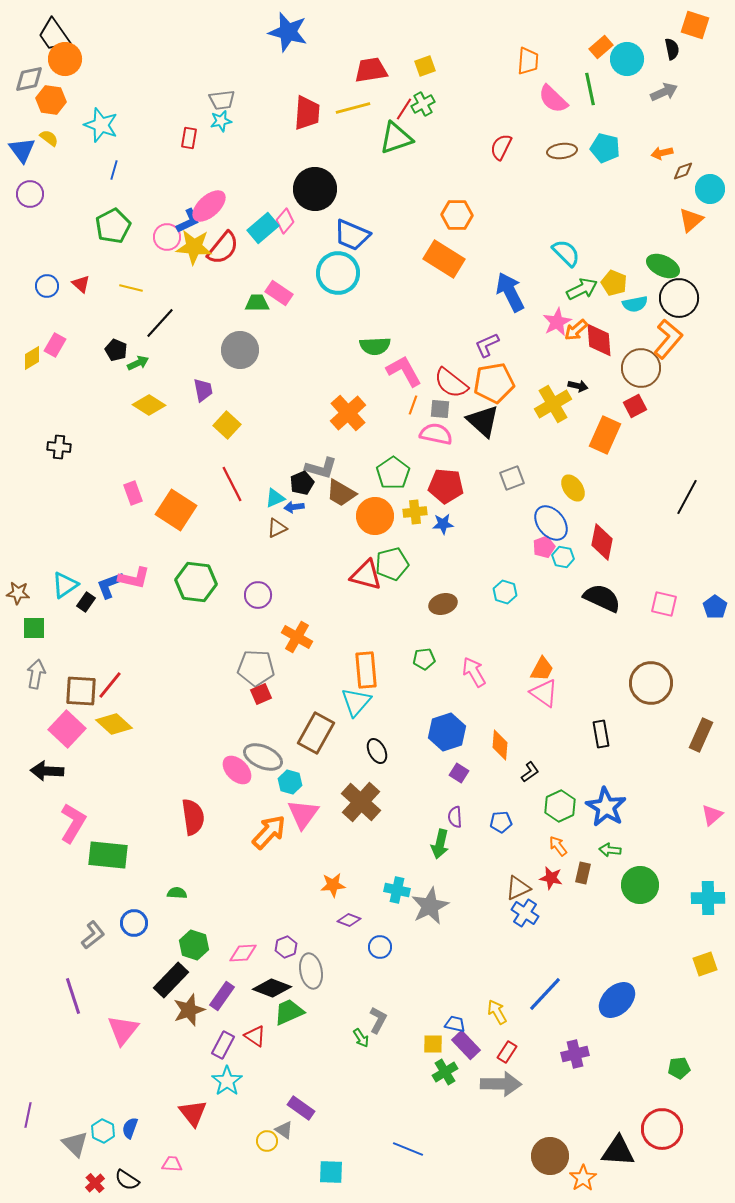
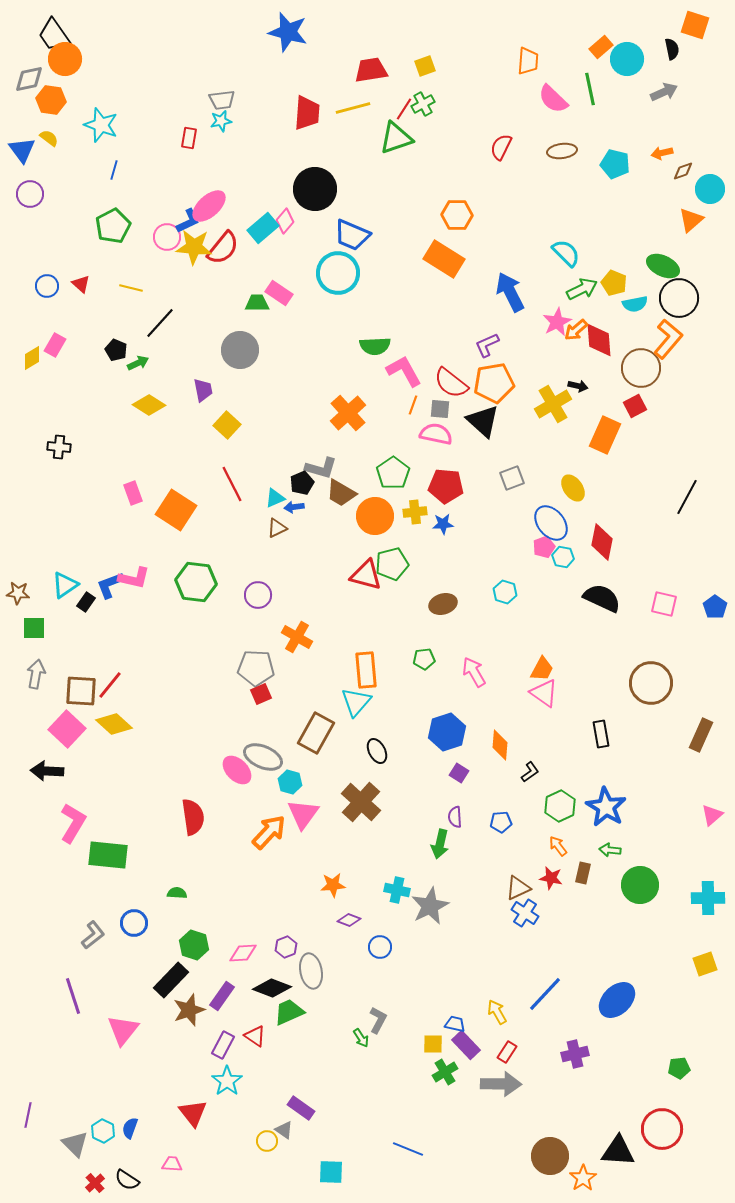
cyan pentagon at (605, 148): moved 10 px right, 16 px down
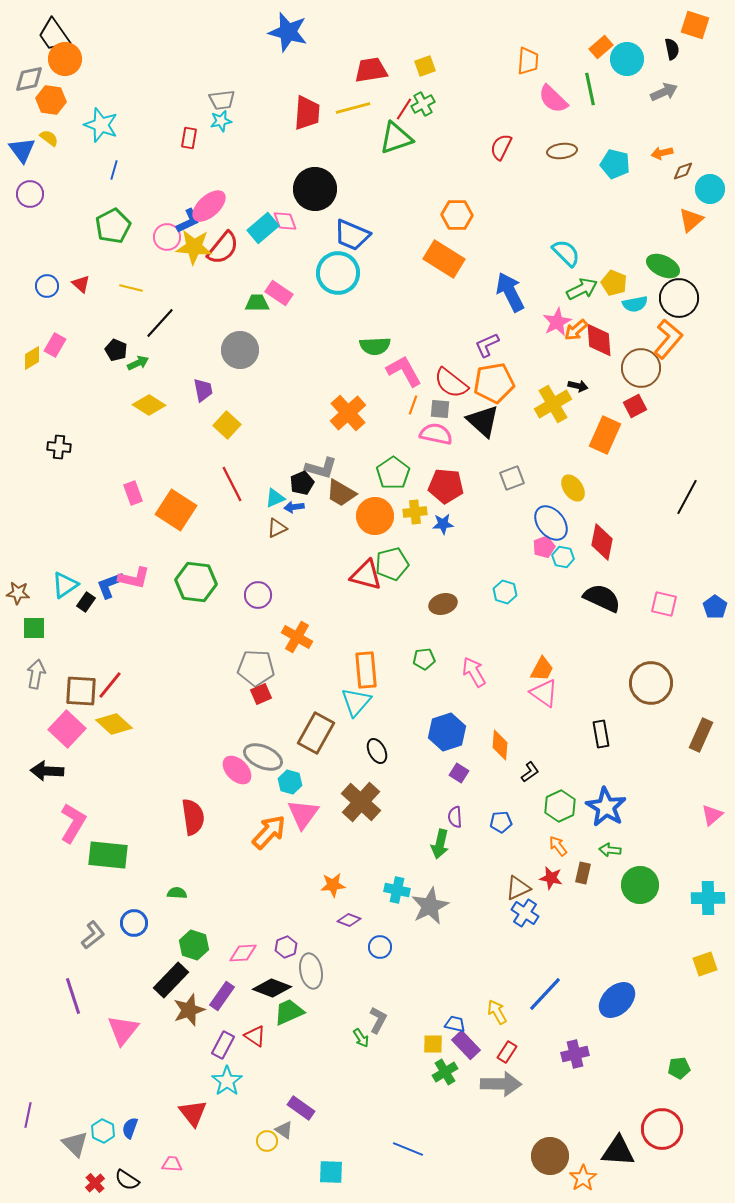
pink diamond at (285, 221): rotated 60 degrees counterclockwise
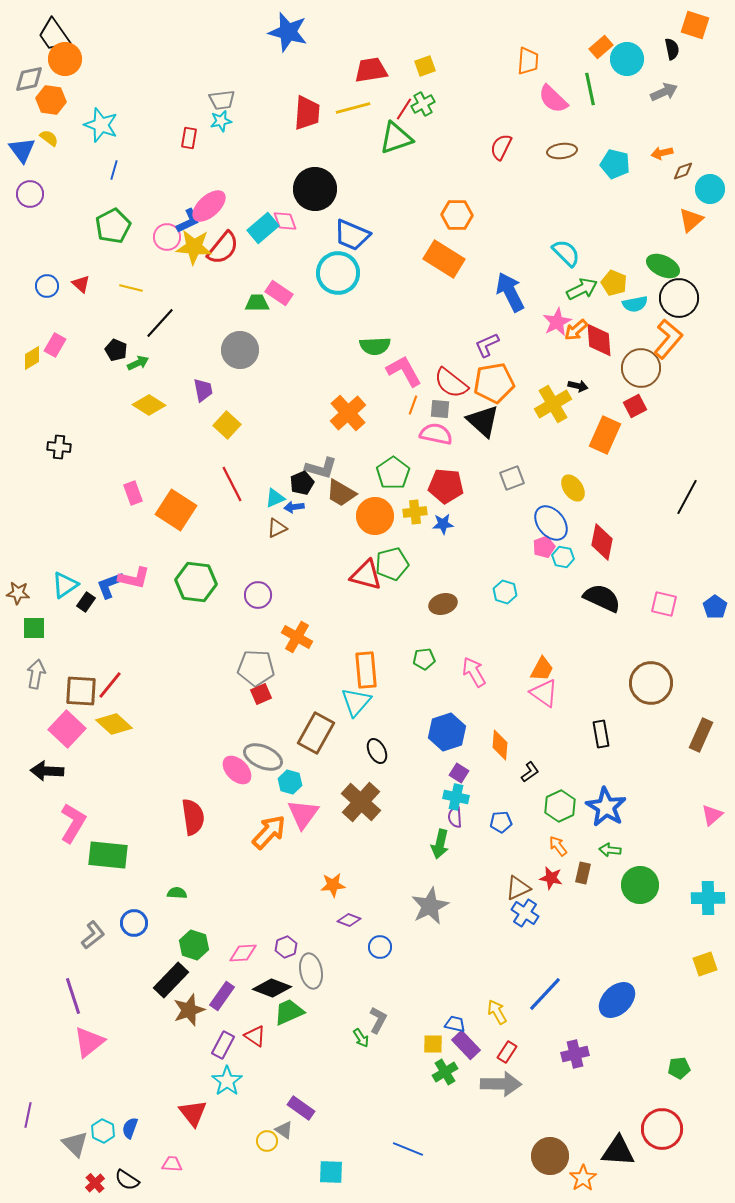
cyan cross at (397, 890): moved 59 px right, 93 px up
pink triangle at (123, 1030): moved 34 px left, 12 px down; rotated 12 degrees clockwise
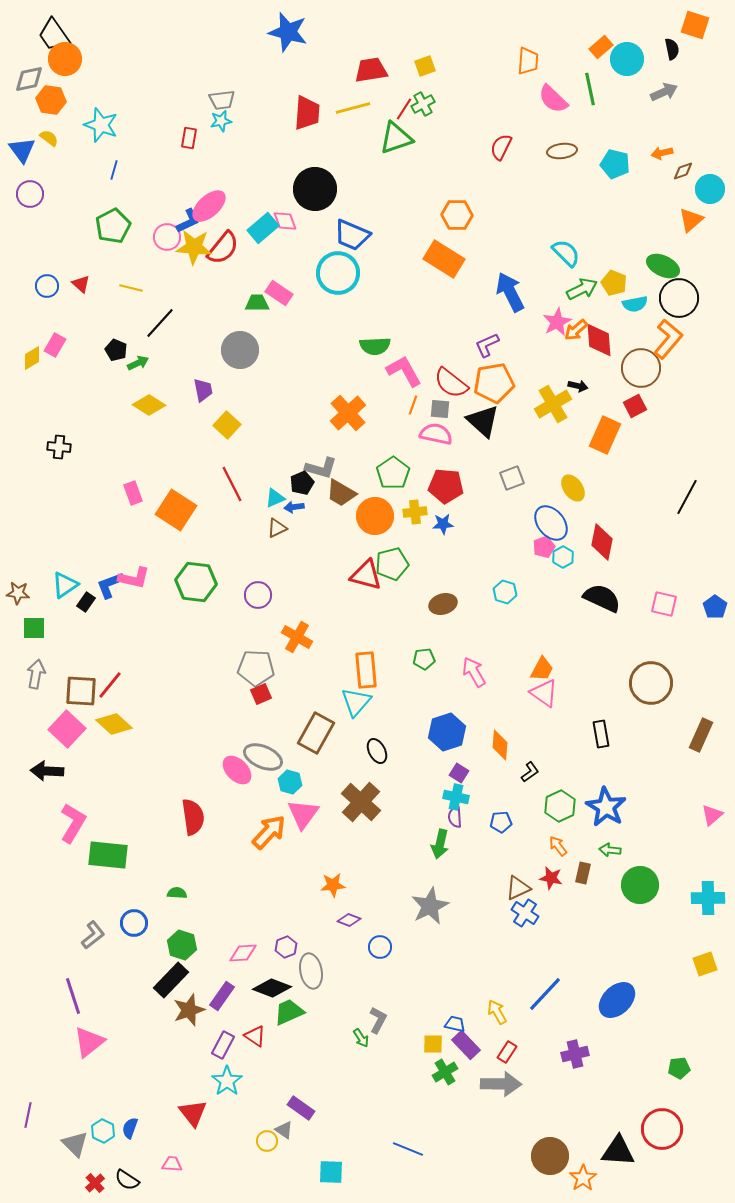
cyan hexagon at (563, 557): rotated 20 degrees clockwise
green hexagon at (194, 945): moved 12 px left
